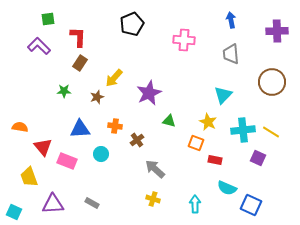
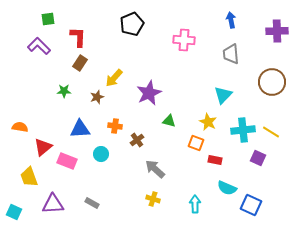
red triangle: rotated 30 degrees clockwise
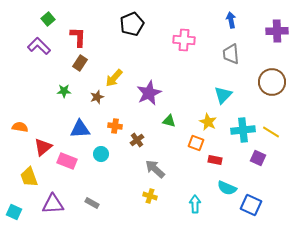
green square: rotated 32 degrees counterclockwise
yellow cross: moved 3 px left, 3 px up
